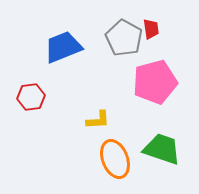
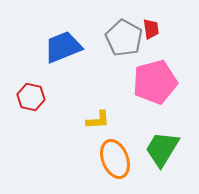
red hexagon: rotated 20 degrees clockwise
green trapezoid: rotated 78 degrees counterclockwise
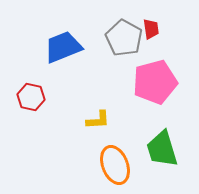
green trapezoid: rotated 48 degrees counterclockwise
orange ellipse: moved 6 px down
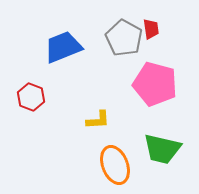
pink pentagon: moved 2 px down; rotated 30 degrees clockwise
red hexagon: rotated 8 degrees clockwise
green trapezoid: rotated 60 degrees counterclockwise
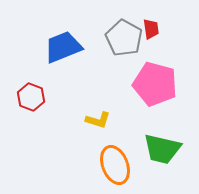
yellow L-shape: rotated 20 degrees clockwise
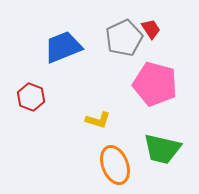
red trapezoid: rotated 25 degrees counterclockwise
gray pentagon: rotated 18 degrees clockwise
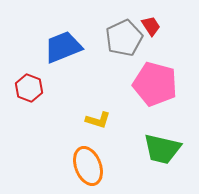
red trapezoid: moved 3 px up
red hexagon: moved 2 px left, 9 px up
orange ellipse: moved 27 px left, 1 px down
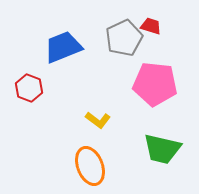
red trapezoid: rotated 40 degrees counterclockwise
pink pentagon: rotated 9 degrees counterclockwise
yellow L-shape: rotated 20 degrees clockwise
orange ellipse: moved 2 px right
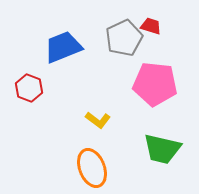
orange ellipse: moved 2 px right, 2 px down
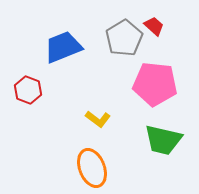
red trapezoid: moved 3 px right; rotated 25 degrees clockwise
gray pentagon: rotated 6 degrees counterclockwise
red hexagon: moved 1 px left, 2 px down
yellow L-shape: moved 1 px up
green trapezoid: moved 1 px right, 9 px up
